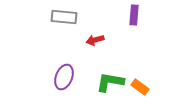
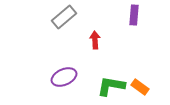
gray rectangle: rotated 45 degrees counterclockwise
red arrow: rotated 102 degrees clockwise
purple ellipse: rotated 45 degrees clockwise
green L-shape: moved 1 px right, 4 px down
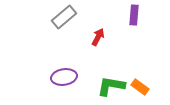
red arrow: moved 3 px right, 3 px up; rotated 30 degrees clockwise
purple ellipse: rotated 15 degrees clockwise
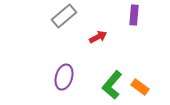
gray rectangle: moved 1 px up
red arrow: rotated 36 degrees clockwise
purple ellipse: rotated 65 degrees counterclockwise
green L-shape: moved 1 px right, 1 px up; rotated 60 degrees counterclockwise
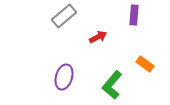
orange rectangle: moved 5 px right, 23 px up
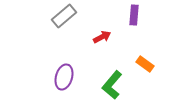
red arrow: moved 4 px right
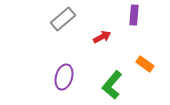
gray rectangle: moved 1 px left, 3 px down
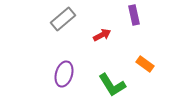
purple rectangle: rotated 18 degrees counterclockwise
red arrow: moved 2 px up
purple ellipse: moved 3 px up
green L-shape: rotated 72 degrees counterclockwise
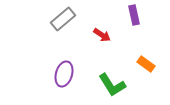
red arrow: rotated 60 degrees clockwise
orange rectangle: moved 1 px right
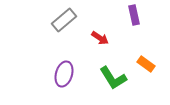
gray rectangle: moved 1 px right, 1 px down
red arrow: moved 2 px left, 3 px down
green L-shape: moved 1 px right, 7 px up
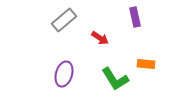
purple rectangle: moved 1 px right, 2 px down
orange rectangle: rotated 30 degrees counterclockwise
green L-shape: moved 2 px right, 1 px down
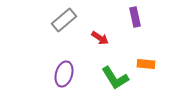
green L-shape: moved 1 px up
